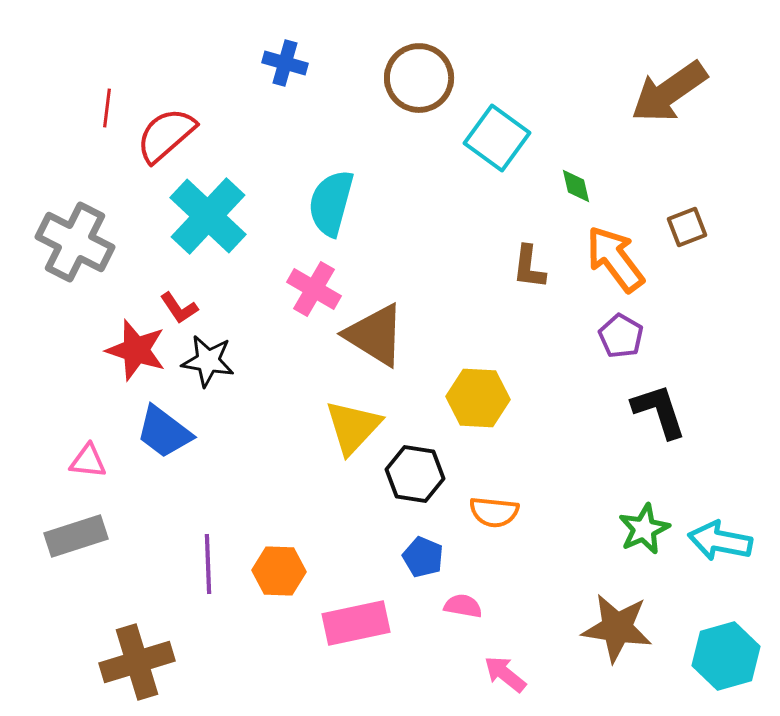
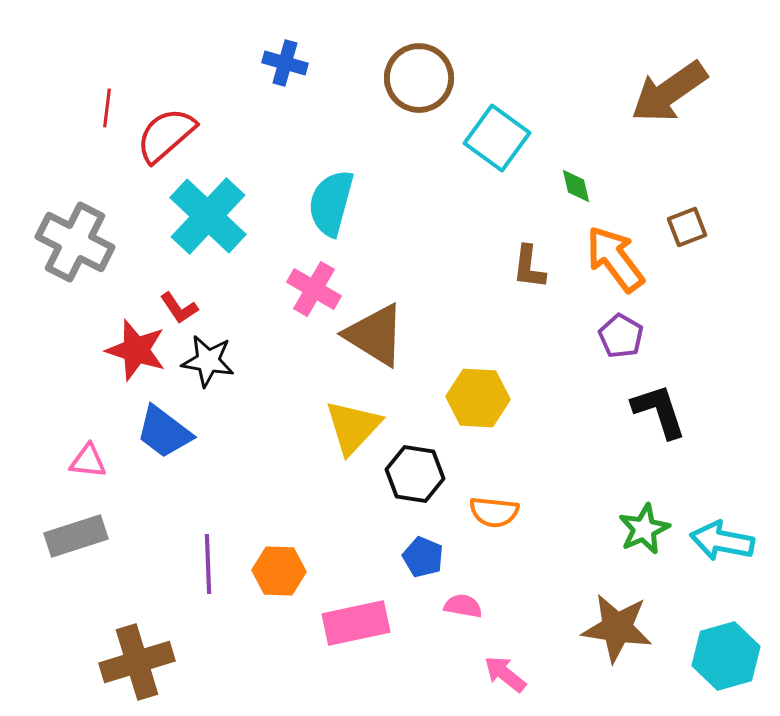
cyan arrow: moved 2 px right
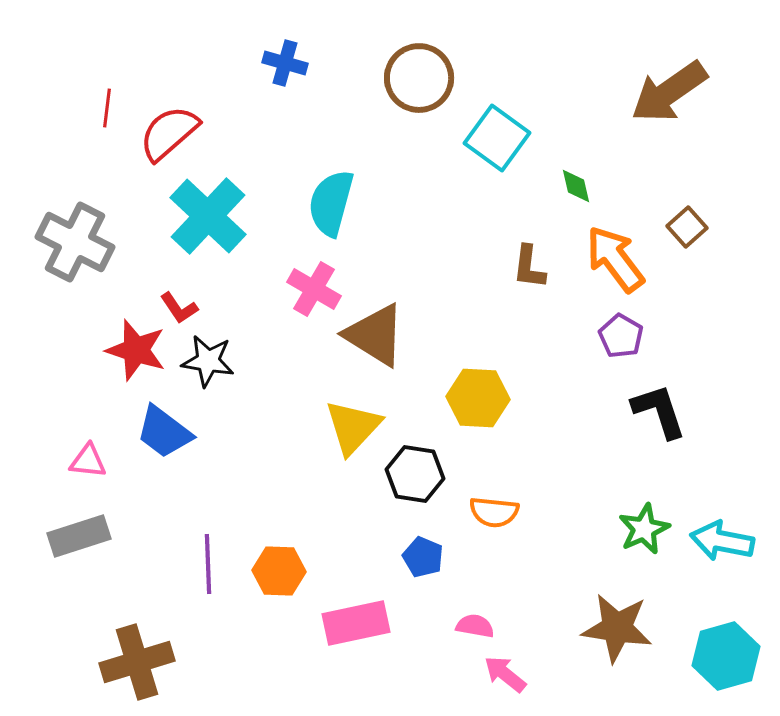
red semicircle: moved 3 px right, 2 px up
brown square: rotated 21 degrees counterclockwise
gray rectangle: moved 3 px right
pink semicircle: moved 12 px right, 20 px down
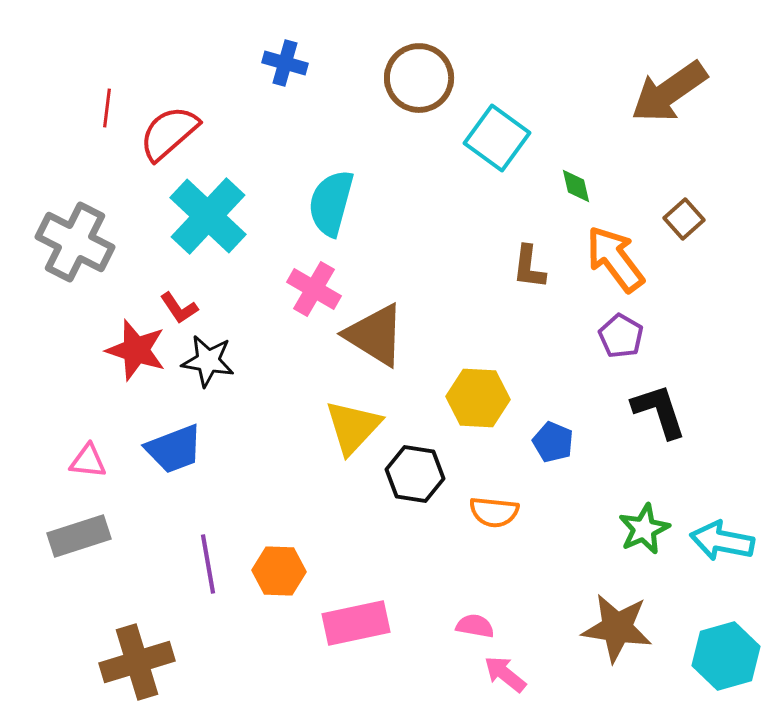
brown square: moved 3 px left, 8 px up
blue trapezoid: moved 10 px right, 17 px down; rotated 58 degrees counterclockwise
blue pentagon: moved 130 px right, 115 px up
purple line: rotated 8 degrees counterclockwise
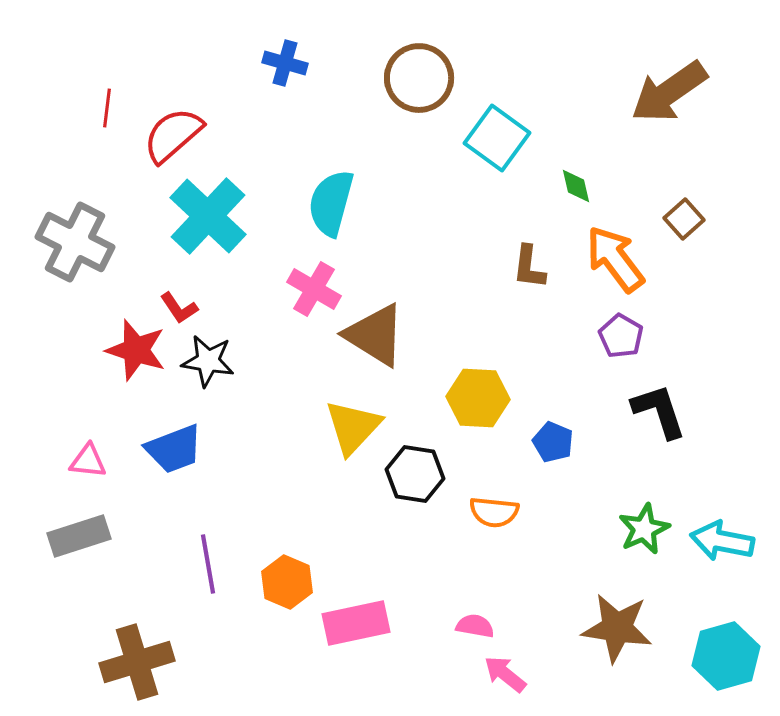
red semicircle: moved 4 px right, 2 px down
orange hexagon: moved 8 px right, 11 px down; rotated 21 degrees clockwise
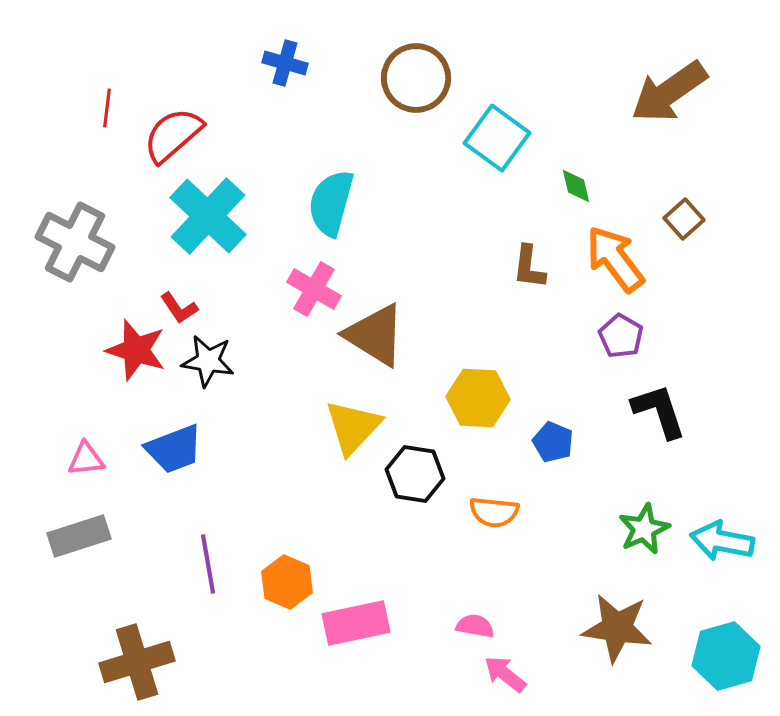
brown circle: moved 3 px left
pink triangle: moved 2 px left, 2 px up; rotated 12 degrees counterclockwise
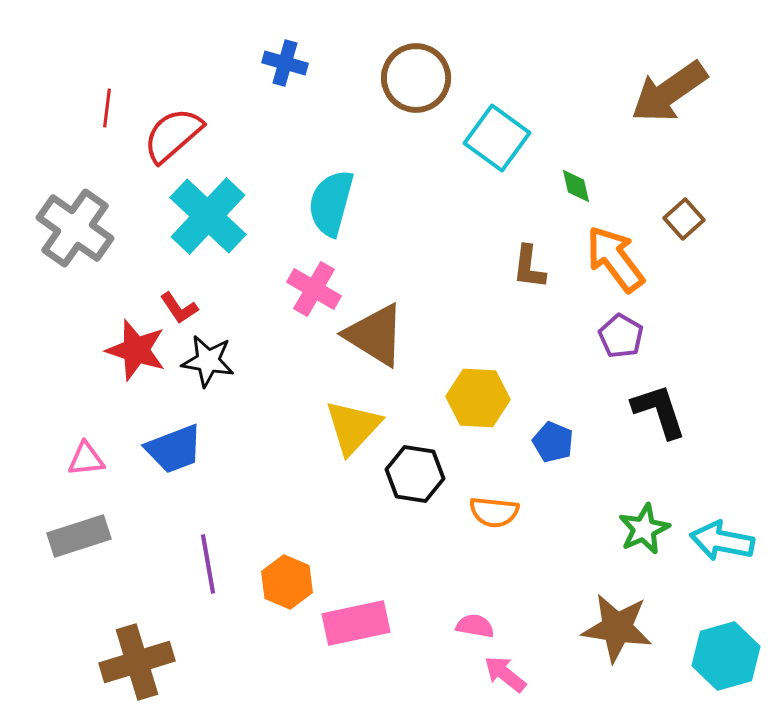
gray cross: moved 14 px up; rotated 8 degrees clockwise
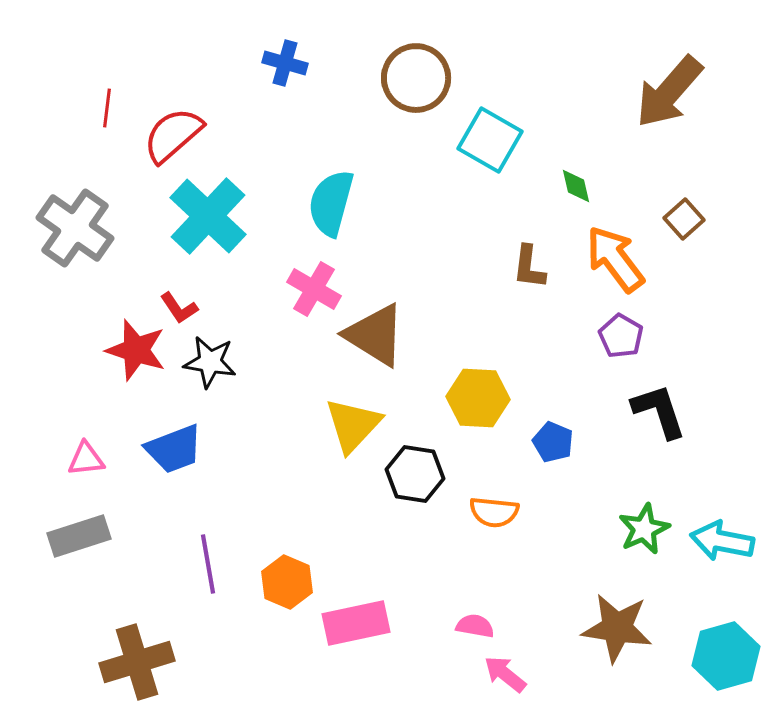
brown arrow: rotated 14 degrees counterclockwise
cyan square: moved 7 px left, 2 px down; rotated 6 degrees counterclockwise
black star: moved 2 px right, 1 px down
yellow triangle: moved 2 px up
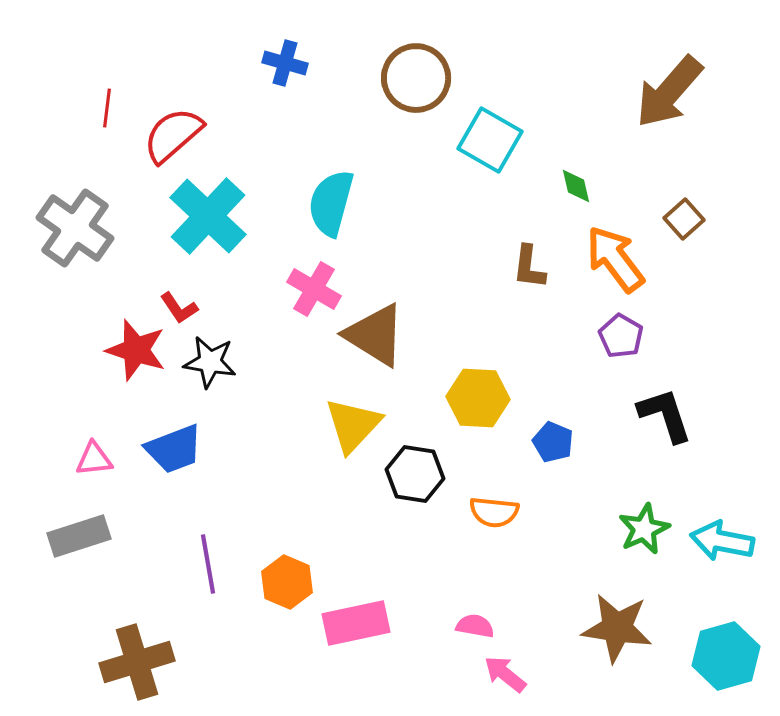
black L-shape: moved 6 px right, 4 px down
pink triangle: moved 8 px right
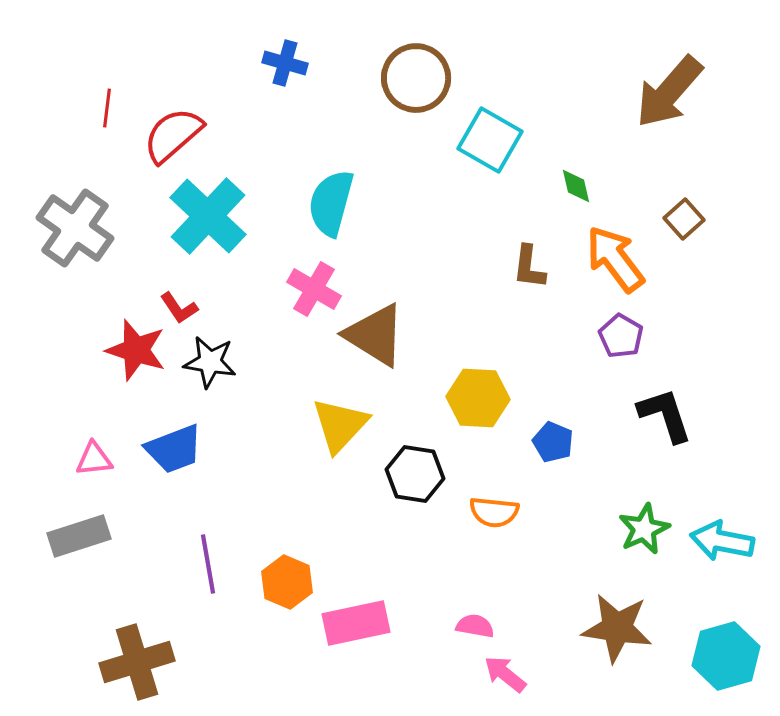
yellow triangle: moved 13 px left
